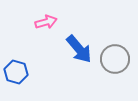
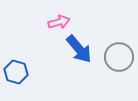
pink arrow: moved 13 px right
gray circle: moved 4 px right, 2 px up
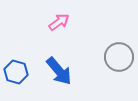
pink arrow: rotated 20 degrees counterclockwise
blue arrow: moved 20 px left, 22 px down
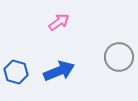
blue arrow: rotated 72 degrees counterclockwise
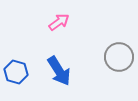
blue arrow: rotated 80 degrees clockwise
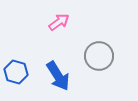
gray circle: moved 20 px left, 1 px up
blue arrow: moved 1 px left, 5 px down
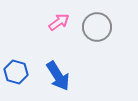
gray circle: moved 2 px left, 29 px up
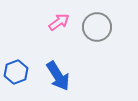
blue hexagon: rotated 25 degrees clockwise
